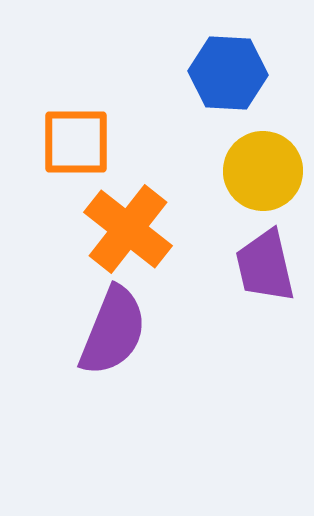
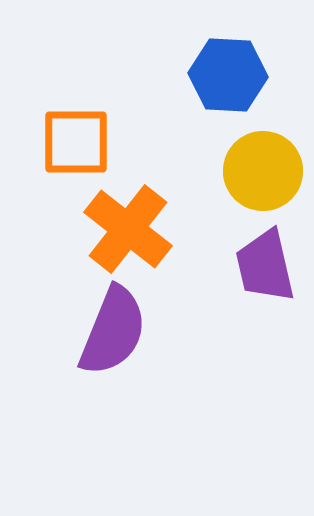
blue hexagon: moved 2 px down
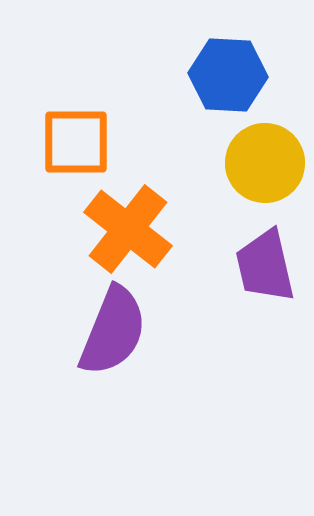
yellow circle: moved 2 px right, 8 px up
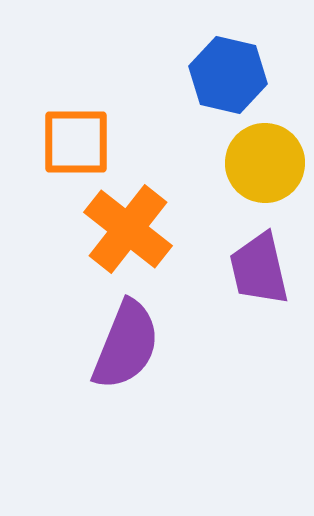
blue hexagon: rotated 10 degrees clockwise
purple trapezoid: moved 6 px left, 3 px down
purple semicircle: moved 13 px right, 14 px down
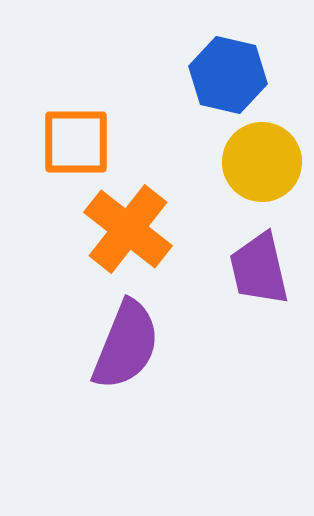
yellow circle: moved 3 px left, 1 px up
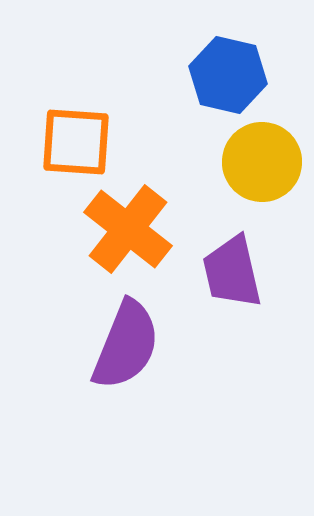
orange square: rotated 4 degrees clockwise
purple trapezoid: moved 27 px left, 3 px down
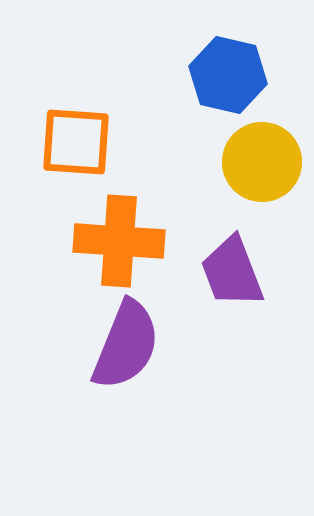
orange cross: moved 9 px left, 12 px down; rotated 34 degrees counterclockwise
purple trapezoid: rotated 8 degrees counterclockwise
